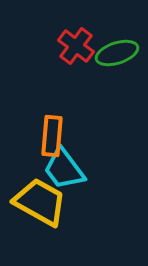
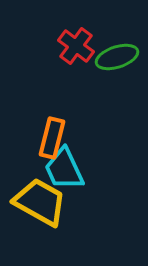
green ellipse: moved 4 px down
orange rectangle: moved 2 px down; rotated 9 degrees clockwise
cyan trapezoid: rotated 12 degrees clockwise
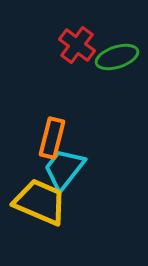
red cross: moved 1 px right, 1 px up
cyan trapezoid: rotated 63 degrees clockwise
yellow trapezoid: rotated 6 degrees counterclockwise
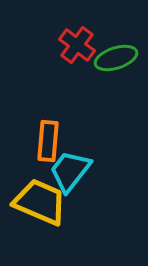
green ellipse: moved 1 px left, 1 px down
orange rectangle: moved 4 px left, 3 px down; rotated 9 degrees counterclockwise
cyan trapezoid: moved 6 px right, 2 px down
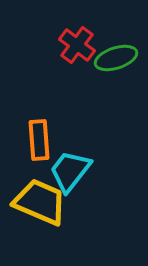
orange rectangle: moved 9 px left, 1 px up; rotated 9 degrees counterclockwise
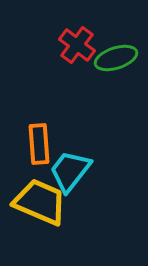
orange rectangle: moved 4 px down
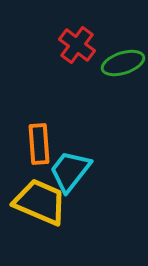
green ellipse: moved 7 px right, 5 px down
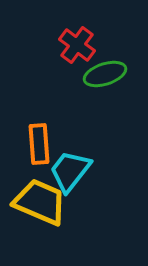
green ellipse: moved 18 px left, 11 px down
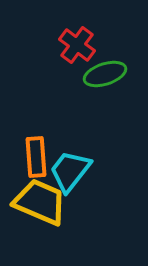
orange rectangle: moved 3 px left, 13 px down
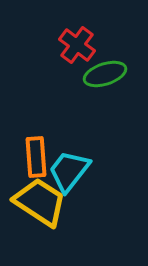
cyan trapezoid: moved 1 px left
yellow trapezoid: rotated 10 degrees clockwise
